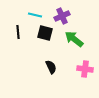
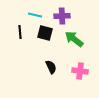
purple cross: rotated 21 degrees clockwise
black line: moved 2 px right
pink cross: moved 5 px left, 2 px down
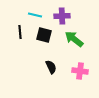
black square: moved 1 px left, 2 px down
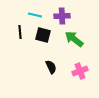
black square: moved 1 px left
pink cross: rotated 28 degrees counterclockwise
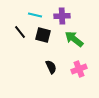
black line: rotated 32 degrees counterclockwise
pink cross: moved 1 px left, 2 px up
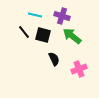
purple cross: rotated 21 degrees clockwise
black line: moved 4 px right
green arrow: moved 2 px left, 3 px up
black semicircle: moved 3 px right, 8 px up
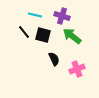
pink cross: moved 2 px left
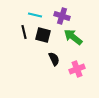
black line: rotated 24 degrees clockwise
green arrow: moved 1 px right, 1 px down
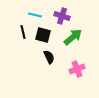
black line: moved 1 px left
green arrow: rotated 102 degrees clockwise
black semicircle: moved 5 px left, 2 px up
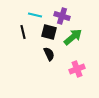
black square: moved 6 px right, 3 px up
black semicircle: moved 3 px up
